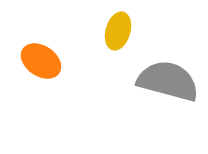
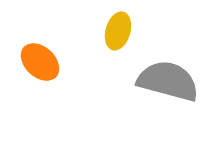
orange ellipse: moved 1 px left, 1 px down; rotated 9 degrees clockwise
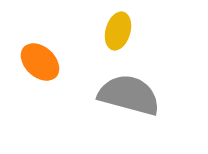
gray semicircle: moved 39 px left, 14 px down
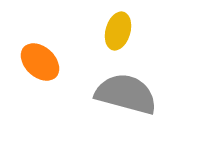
gray semicircle: moved 3 px left, 1 px up
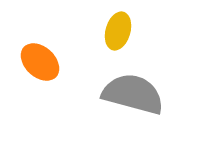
gray semicircle: moved 7 px right
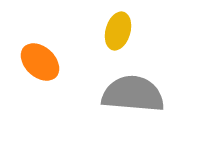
gray semicircle: rotated 10 degrees counterclockwise
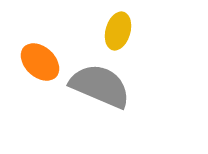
gray semicircle: moved 33 px left, 8 px up; rotated 18 degrees clockwise
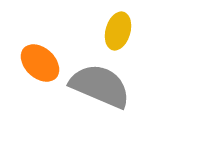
orange ellipse: moved 1 px down
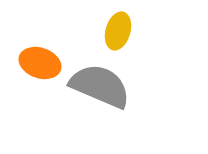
orange ellipse: rotated 24 degrees counterclockwise
